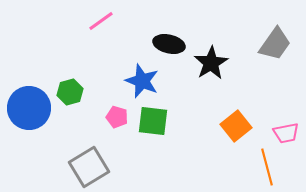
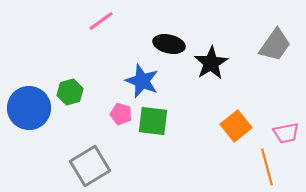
gray trapezoid: moved 1 px down
pink pentagon: moved 4 px right, 3 px up
gray square: moved 1 px right, 1 px up
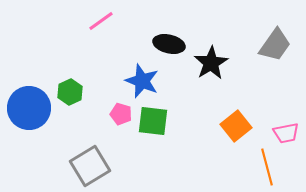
green hexagon: rotated 10 degrees counterclockwise
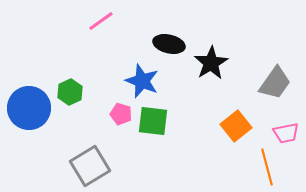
gray trapezoid: moved 38 px down
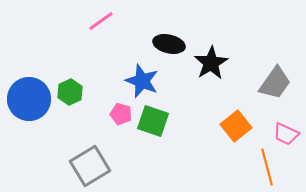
blue circle: moved 9 px up
green square: rotated 12 degrees clockwise
pink trapezoid: moved 1 px down; rotated 36 degrees clockwise
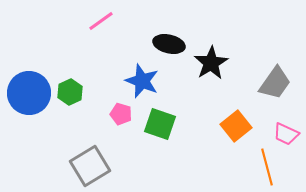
blue circle: moved 6 px up
green square: moved 7 px right, 3 px down
